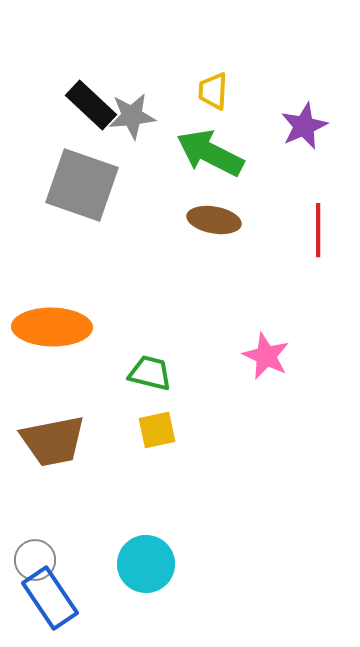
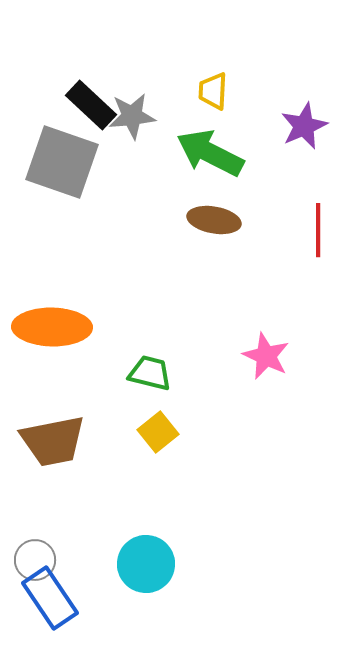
gray square: moved 20 px left, 23 px up
yellow square: moved 1 px right, 2 px down; rotated 27 degrees counterclockwise
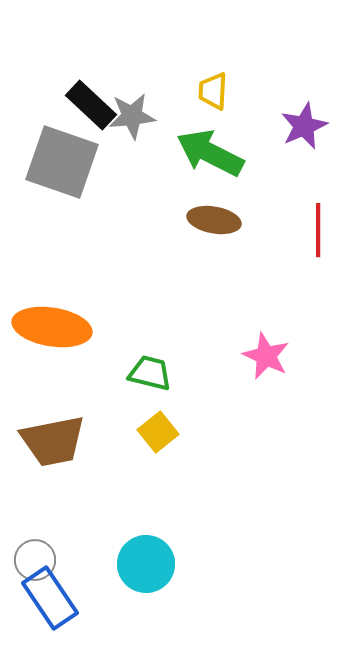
orange ellipse: rotated 8 degrees clockwise
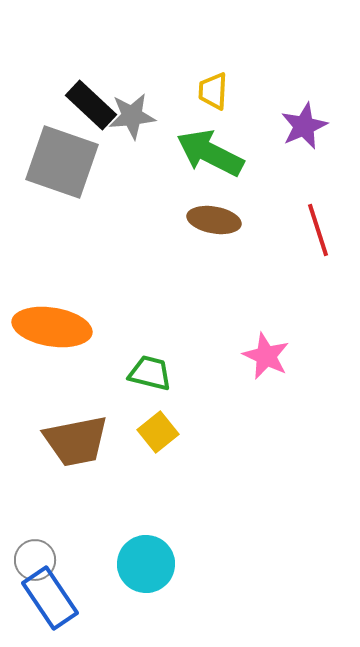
red line: rotated 18 degrees counterclockwise
brown trapezoid: moved 23 px right
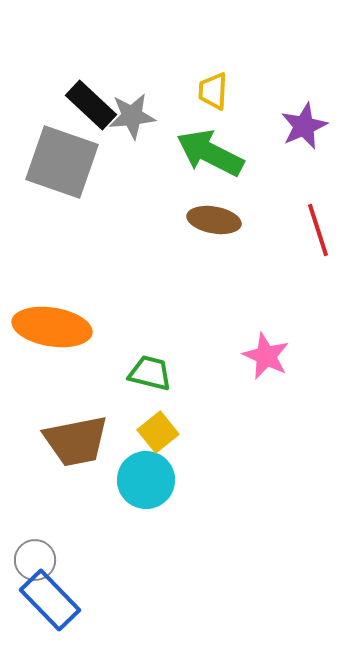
cyan circle: moved 84 px up
blue rectangle: moved 2 px down; rotated 10 degrees counterclockwise
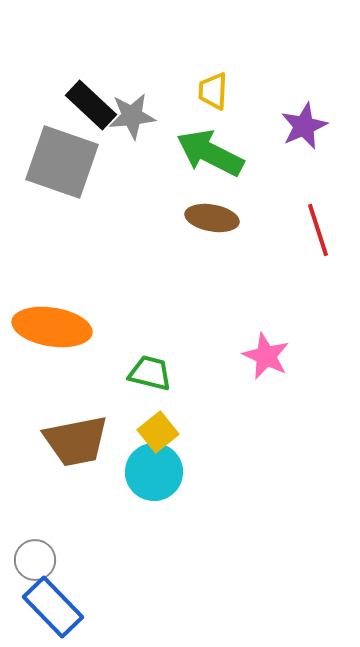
brown ellipse: moved 2 px left, 2 px up
cyan circle: moved 8 px right, 8 px up
blue rectangle: moved 3 px right, 7 px down
